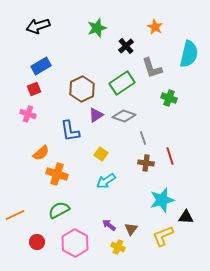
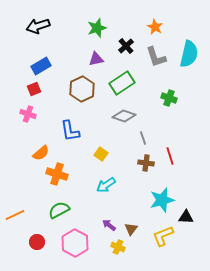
gray L-shape: moved 4 px right, 11 px up
purple triangle: moved 56 px up; rotated 21 degrees clockwise
cyan arrow: moved 4 px down
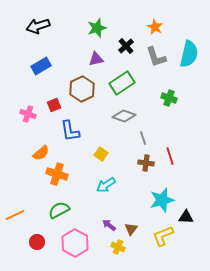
red square: moved 20 px right, 16 px down
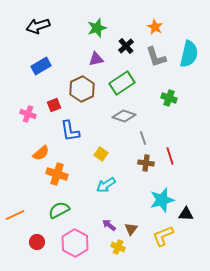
black triangle: moved 3 px up
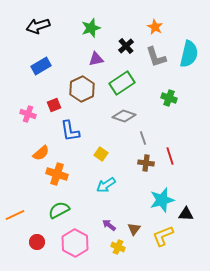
green star: moved 6 px left
brown triangle: moved 3 px right
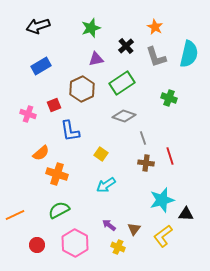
yellow L-shape: rotated 15 degrees counterclockwise
red circle: moved 3 px down
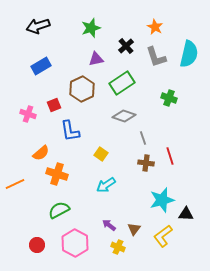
orange line: moved 31 px up
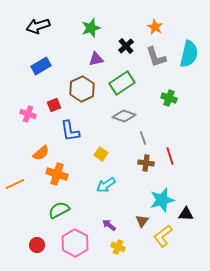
brown triangle: moved 8 px right, 8 px up
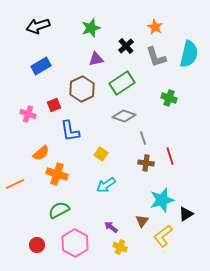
black triangle: rotated 35 degrees counterclockwise
purple arrow: moved 2 px right, 2 px down
yellow cross: moved 2 px right
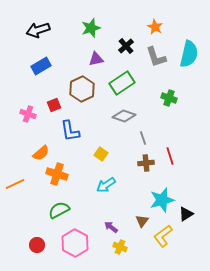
black arrow: moved 4 px down
brown cross: rotated 14 degrees counterclockwise
